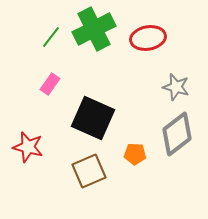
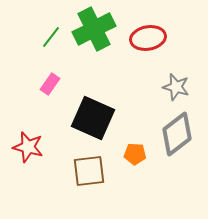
brown square: rotated 16 degrees clockwise
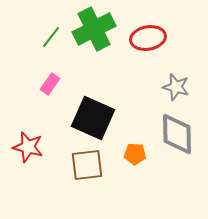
gray diamond: rotated 54 degrees counterclockwise
brown square: moved 2 px left, 6 px up
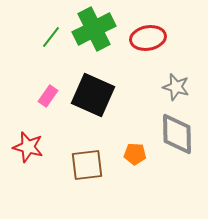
pink rectangle: moved 2 px left, 12 px down
black square: moved 23 px up
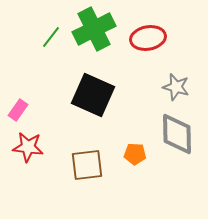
pink rectangle: moved 30 px left, 14 px down
red star: rotated 8 degrees counterclockwise
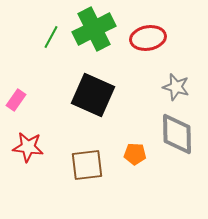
green line: rotated 10 degrees counterclockwise
pink rectangle: moved 2 px left, 10 px up
